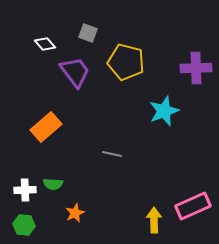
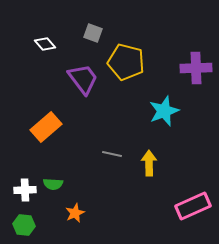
gray square: moved 5 px right
purple trapezoid: moved 8 px right, 7 px down
yellow arrow: moved 5 px left, 57 px up
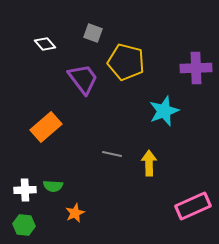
green semicircle: moved 2 px down
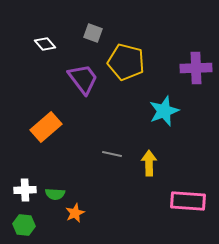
green semicircle: moved 2 px right, 8 px down
pink rectangle: moved 5 px left, 5 px up; rotated 28 degrees clockwise
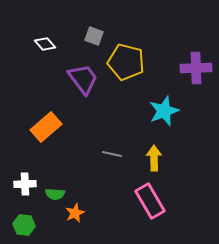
gray square: moved 1 px right, 3 px down
yellow arrow: moved 5 px right, 5 px up
white cross: moved 6 px up
pink rectangle: moved 38 px left; rotated 56 degrees clockwise
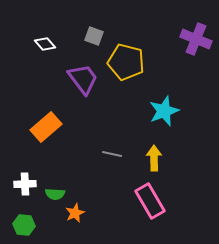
purple cross: moved 29 px up; rotated 24 degrees clockwise
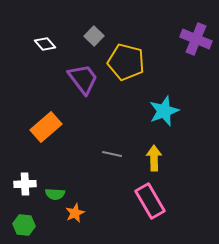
gray square: rotated 24 degrees clockwise
